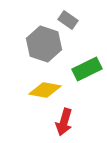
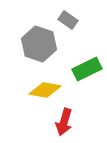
gray hexagon: moved 5 px left
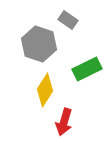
yellow diamond: rotated 68 degrees counterclockwise
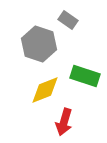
green rectangle: moved 2 px left, 7 px down; rotated 44 degrees clockwise
yellow diamond: rotated 36 degrees clockwise
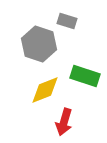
gray rectangle: moved 1 px left, 1 px down; rotated 18 degrees counterclockwise
